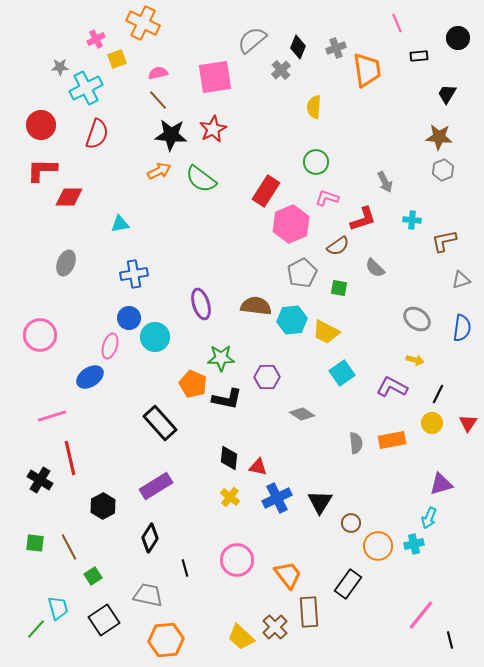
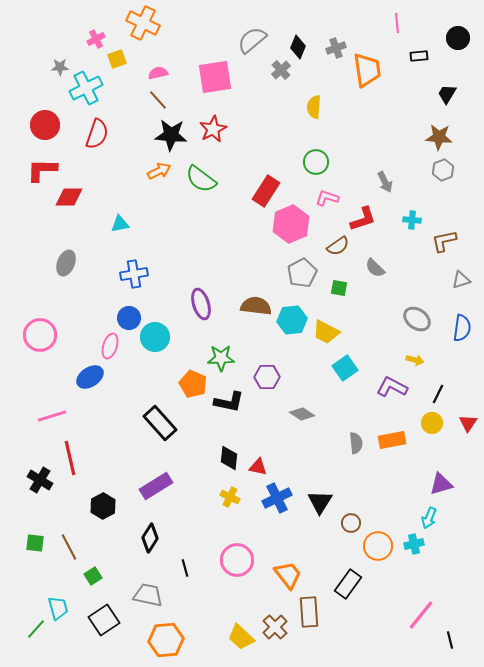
pink line at (397, 23): rotated 18 degrees clockwise
red circle at (41, 125): moved 4 px right
cyan square at (342, 373): moved 3 px right, 5 px up
black L-shape at (227, 399): moved 2 px right, 3 px down
yellow cross at (230, 497): rotated 12 degrees counterclockwise
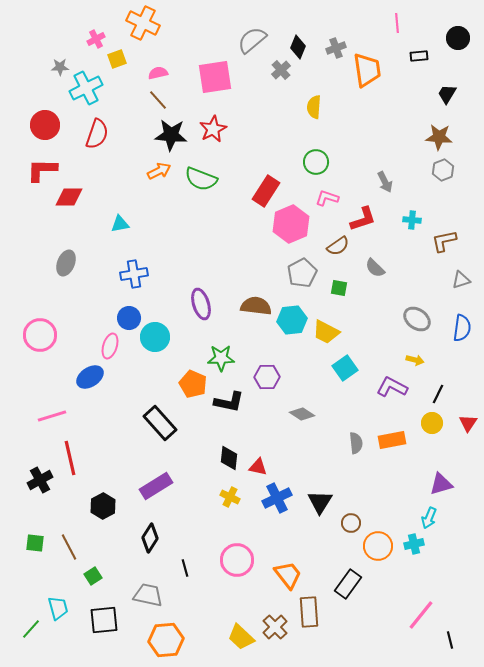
green semicircle at (201, 179): rotated 16 degrees counterclockwise
black cross at (40, 480): rotated 30 degrees clockwise
black square at (104, 620): rotated 28 degrees clockwise
green line at (36, 629): moved 5 px left
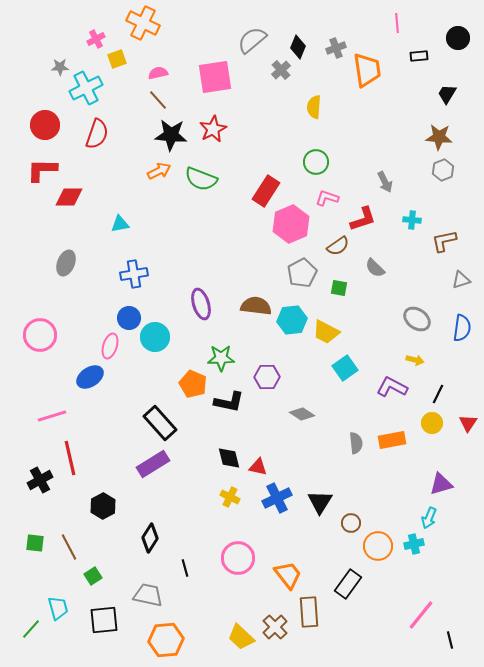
black diamond at (229, 458): rotated 20 degrees counterclockwise
purple rectangle at (156, 486): moved 3 px left, 22 px up
pink circle at (237, 560): moved 1 px right, 2 px up
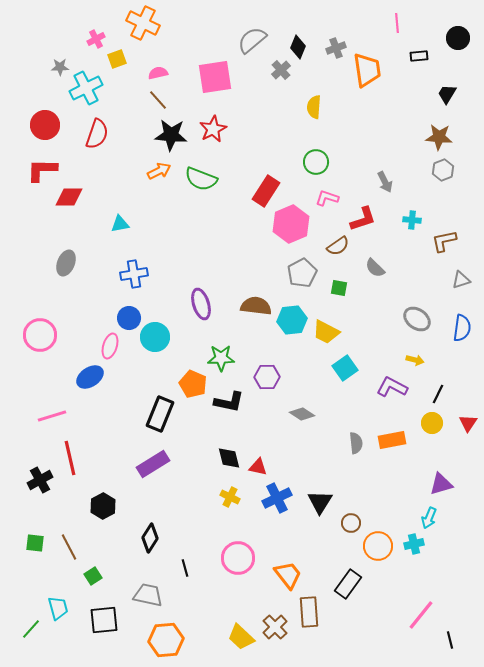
black rectangle at (160, 423): moved 9 px up; rotated 64 degrees clockwise
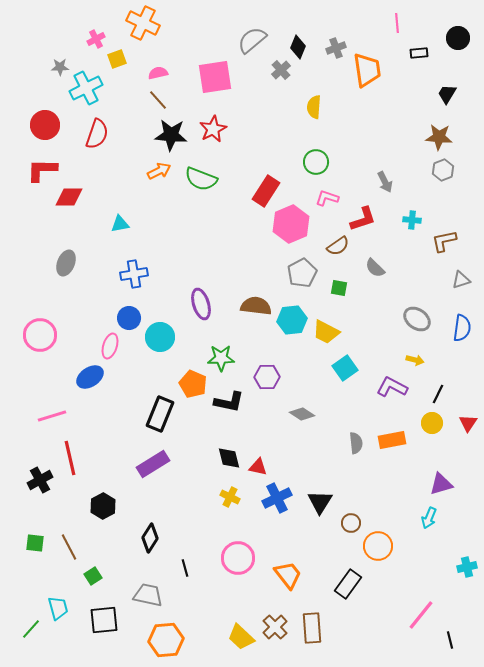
black rectangle at (419, 56): moved 3 px up
cyan circle at (155, 337): moved 5 px right
cyan cross at (414, 544): moved 53 px right, 23 px down
brown rectangle at (309, 612): moved 3 px right, 16 px down
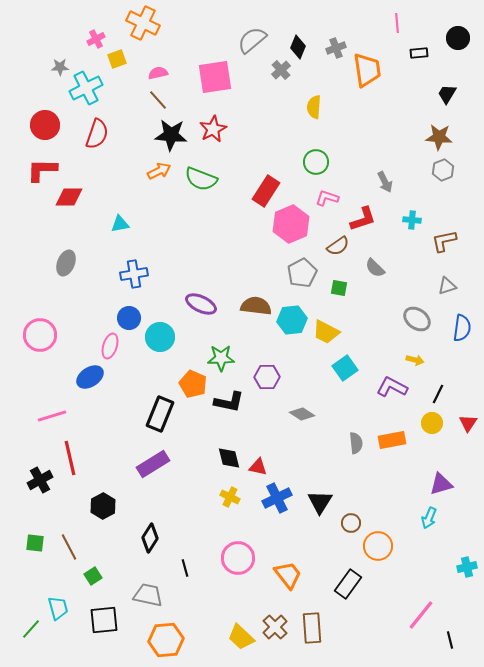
gray triangle at (461, 280): moved 14 px left, 6 px down
purple ellipse at (201, 304): rotated 48 degrees counterclockwise
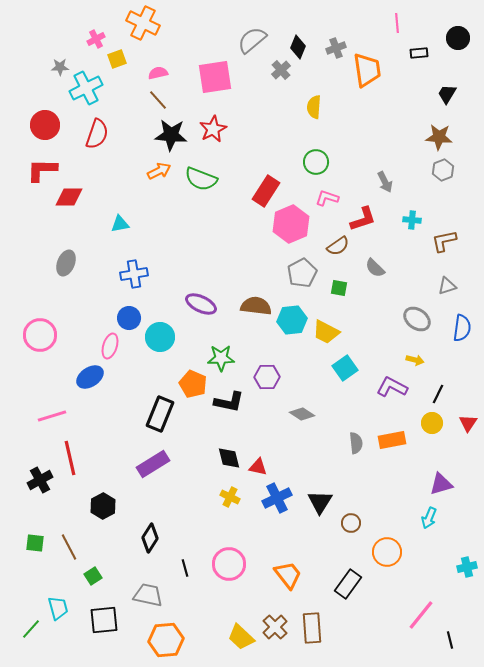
orange circle at (378, 546): moved 9 px right, 6 px down
pink circle at (238, 558): moved 9 px left, 6 px down
